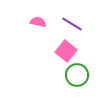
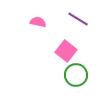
purple line: moved 6 px right, 5 px up
green circle: moved 1 px left
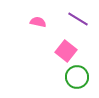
green circle: moved 1 px right, 2 px down
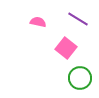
pink square: moved 3 px up
green circle: moved 3 px right, 1 px down
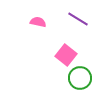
pink square: moved 7 px down
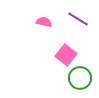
pink semicircle: moved 6 px right
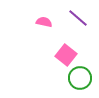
purple line: moved 1 px up; rotated 10 degrees clockwise
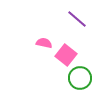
purple line: moved 1 px left, 1 px down
pink semicircle: moved 21 px down
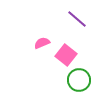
pink semicircle: moved 2 px left; rotated 35 degrees counterclockwise
green circle: moved 1 px left, 2 px down
